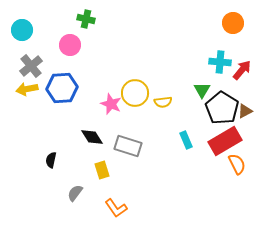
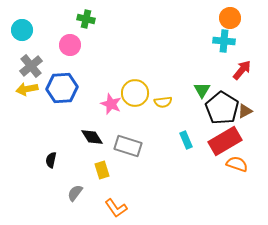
orange circle: moved 3 px left, 5 px up
cyan cross: moved 4 px right, 21 px up
orange semicircle: rotated 45 degrees counterclockwise
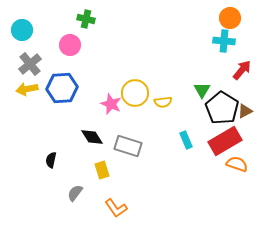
gray cross: moved 1 px left, 2 px up
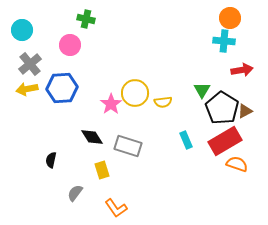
red arrow: rotated 40 degrees clockwise
pink star: rotated 15 degrees clockwise
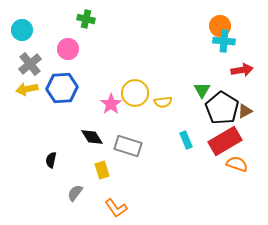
orange circle: moved 10 px left, 8 px down
pink circle: moved 2 px left, 4 px down
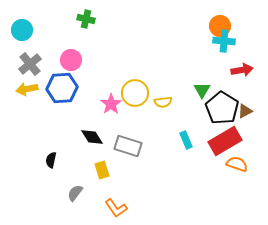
pink circle: moved 3 px right, 11 px down
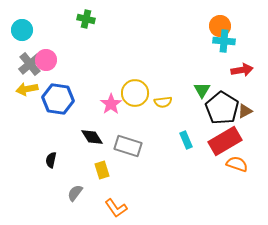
pink circle: moved 25 px left
blue hexagon: moved 4 px left, 11 px down; rotated 12 degrees clockwise
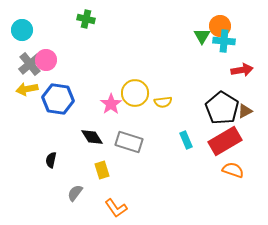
green triangle: moved 54 px up
gray rectangle: moved 1 px right, 4 px up
orange semicircle: moved 4 px left, 6 px down
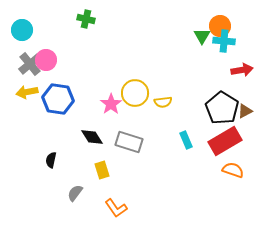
yellow arrow: moved 3 px down
